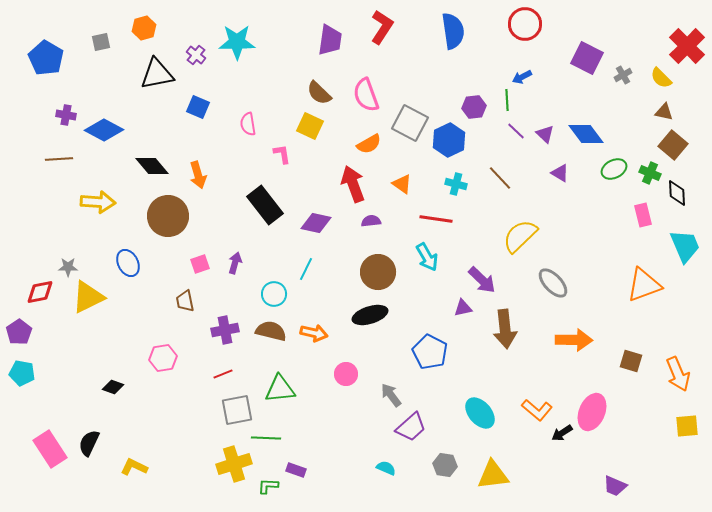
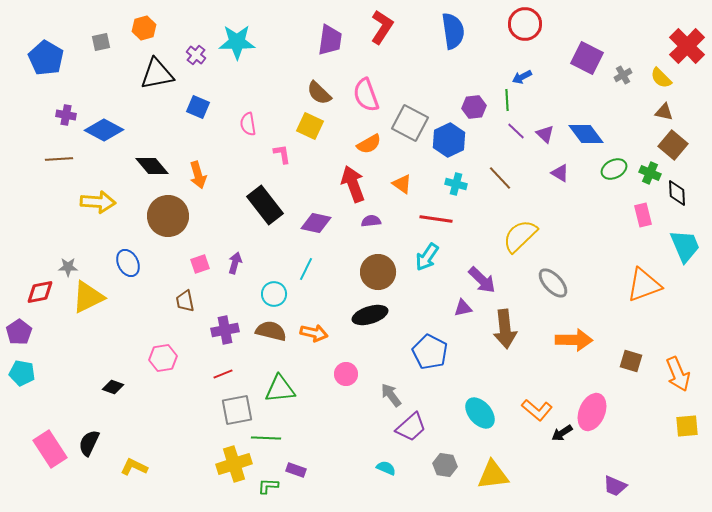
cyan arrow at (427, 257): rotated 64 degrees clockwise
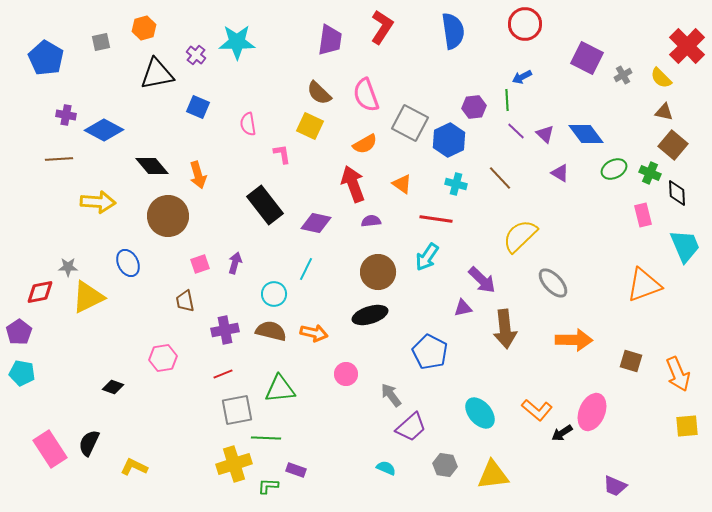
orange semicircle at (369, 144): moved 4 px left
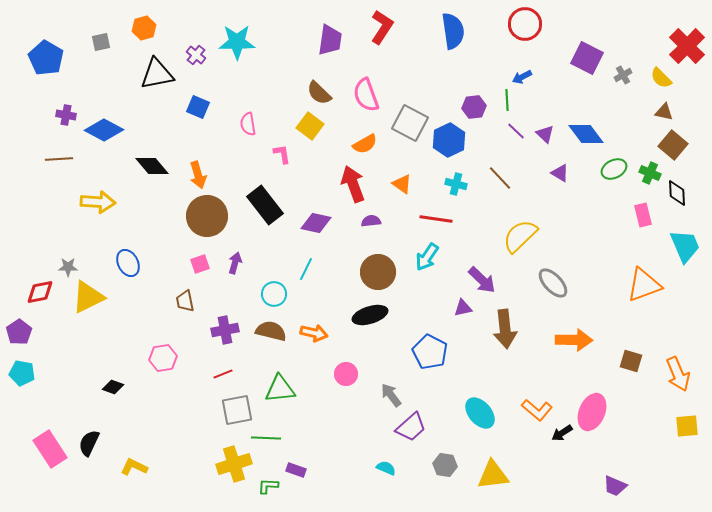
yellow square at (310, 126): rotated 12 degrees clockwise
brown circle at (168, 216): moved 39 px right
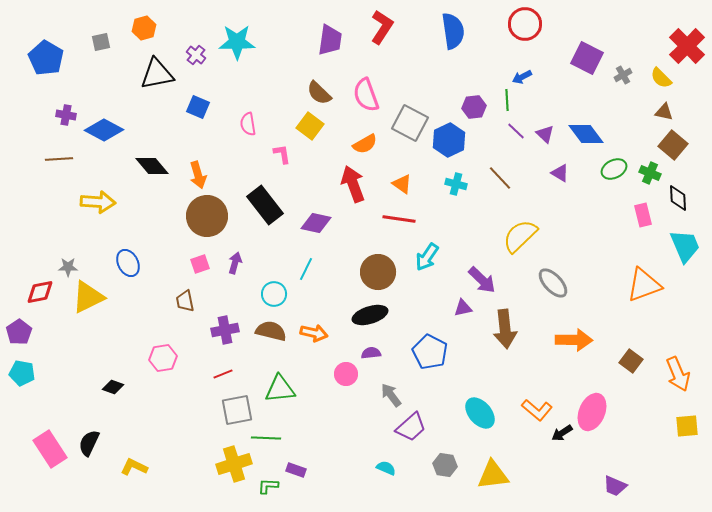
black diamond at (677, 193): moved 1 px right, 5 px down
red line at (436, 219): moved 37 px left
purple semicircle at (371, 221): moved 132 px down
brown square at (631, 361): rotated 20 degrees clockwise
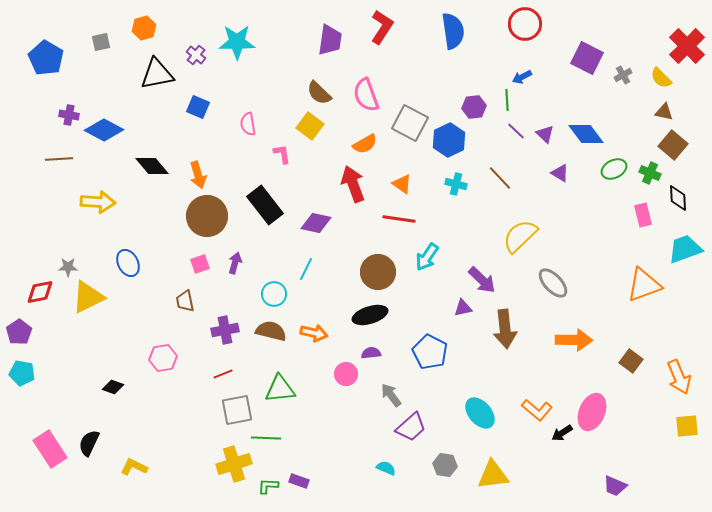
purple cross at (66, 115): moved 3 px right
cyan trapezoid at (685, 246): moved 3 px down; rotated 87 degrees counterclockwise
orange arrow at (678, 374): moved 1 px right, 3 px down
purple rectangle at (296, 470): moved 3 px right, 11 px down
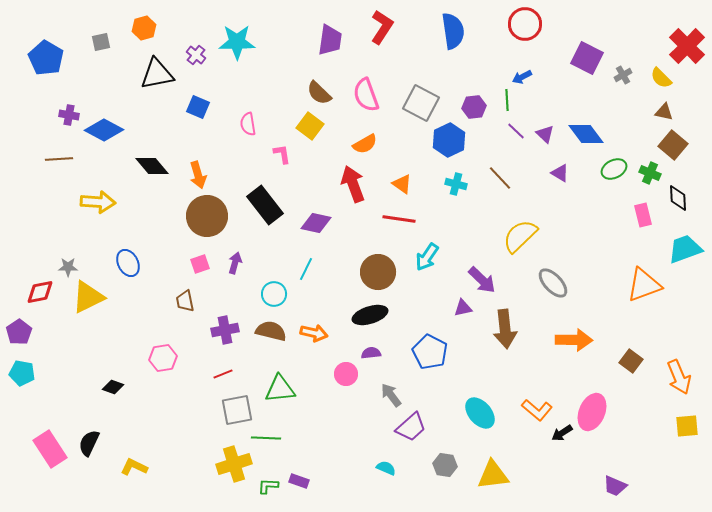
gray square at (410, 123): moved 11 px right, 20 px up
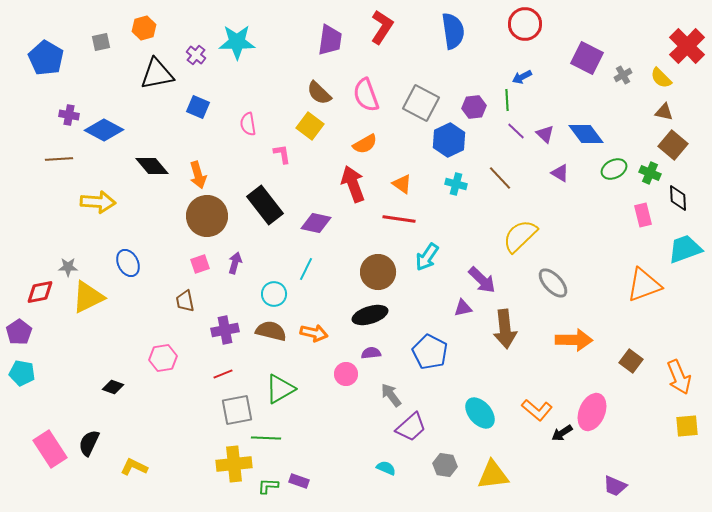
green triangle at (280, 389): rotated 24 degrees counterclockwise
yellow cross at (234, 464): rotated 12 degrees clockwise
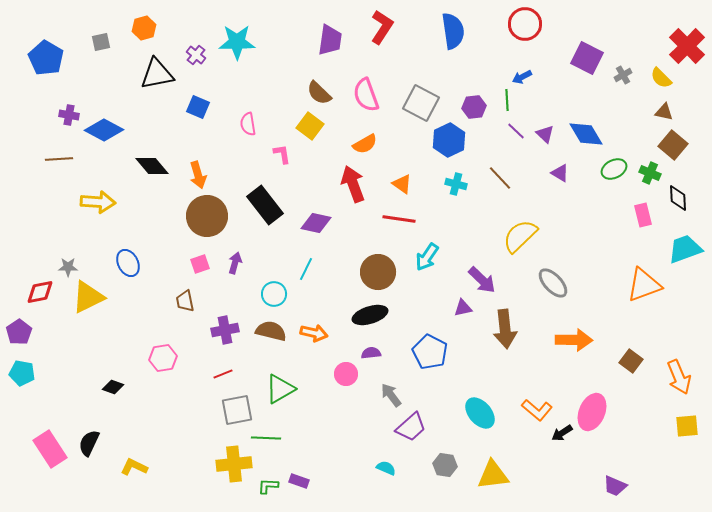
blue diamond at (586, 134): rotated 6 degrees clockwise
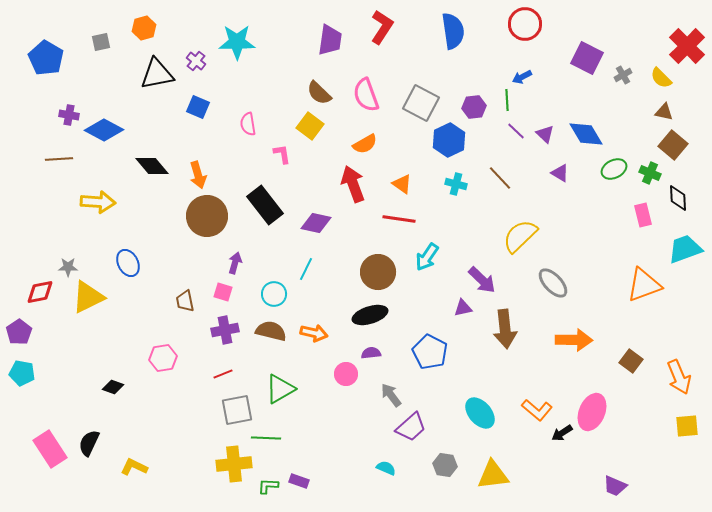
purple cross at (196, 55): moved 6 px down
pink square at (200, 264): moved 23 px right, 28 px down; rotated 36 degrees clockwise
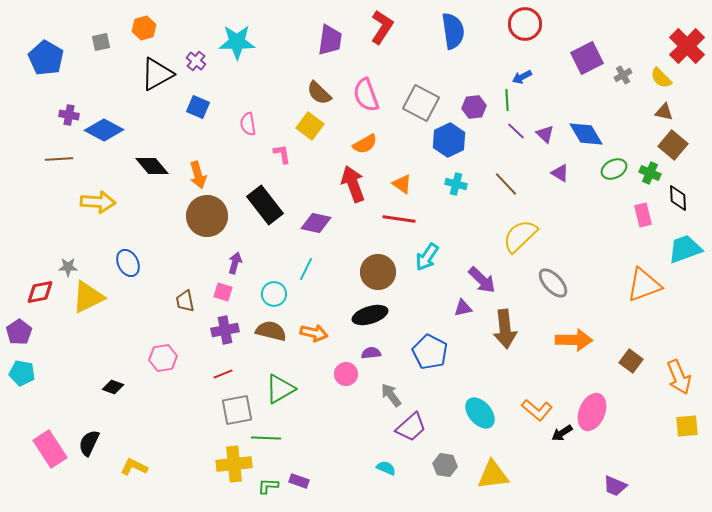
purple square at (587, 58): rotated 36 degrees clockwise
black triangle at (157, 74): rotated 18 degrees counterclockwise
brown line at (500, 178): moved 6 px right, 6 px down
